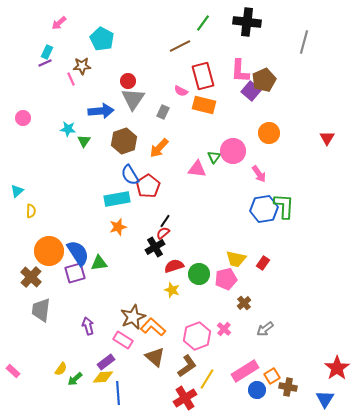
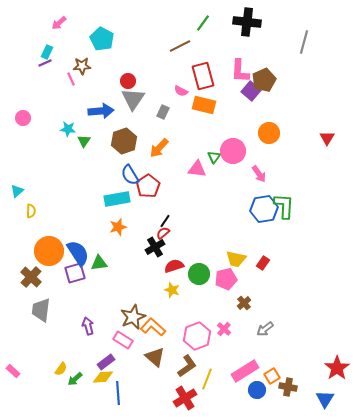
yellow line at (207, 379): rotated 10 degrees counterclockwise
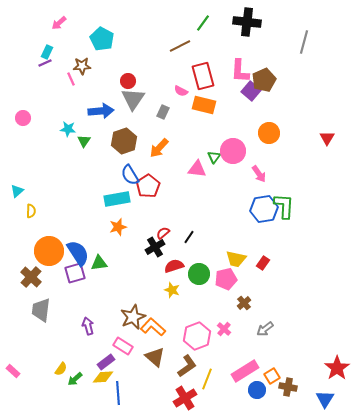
black line at (165, 221): moved 24 px right, 16 px down
pink rectangle at (123, 340): moved 6 px down
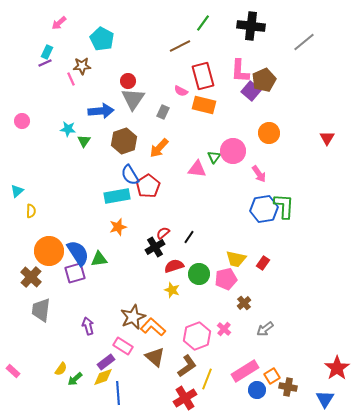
black cross at (247, 22): moved 4 px right, 4 px down
gray line at (304, 42): rotated 35 degrees clockwise
pink circle at (23, 118): moved 1 px left, 3 px down
cyan rectangle at (117, 199): moved 3 px up
green triangle at (99, 263): moved 4 px up
yellow diamond at (103, 377): rotated 15 degrees counterclockwise
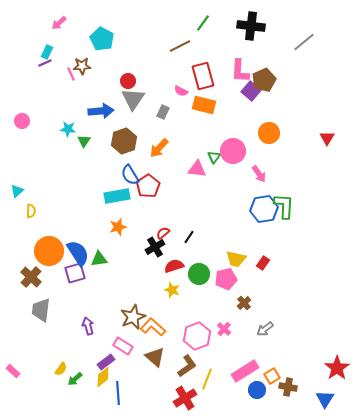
pink line at (71, 79): moved 5 px up
yellow diamond at (103, 377): rotated 20 degrees counterclockwise
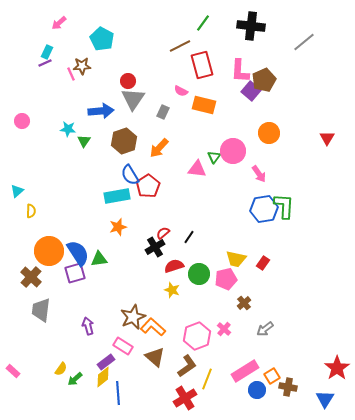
red rectangle at (203, 76): moved 1 px left, 11 px up
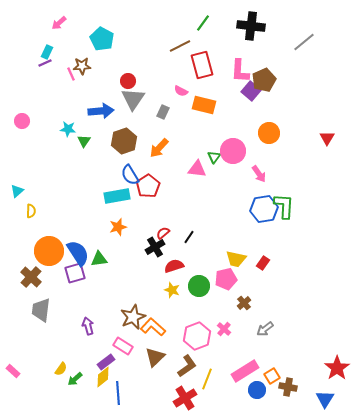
green circle at (199, 274): moved 12 px down
brown triangle at (155, 357): rotated 35 degrees clockwise
